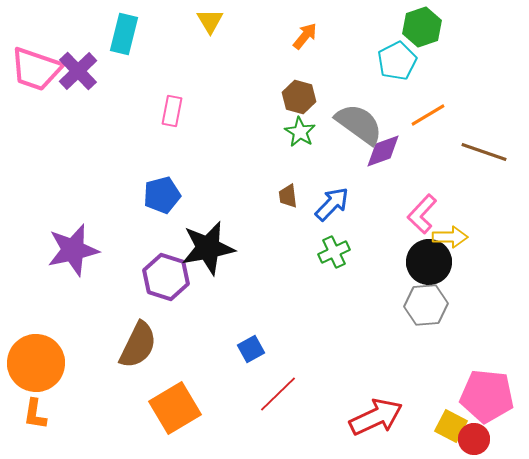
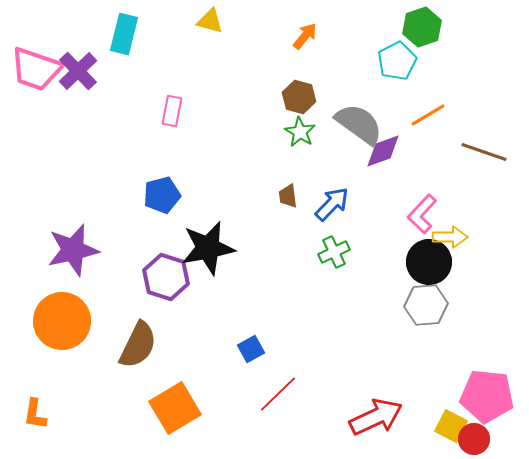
yellow triangle: rotated 44 degrees counterclockwise
orange circle: moved 26 px right, 42 px up
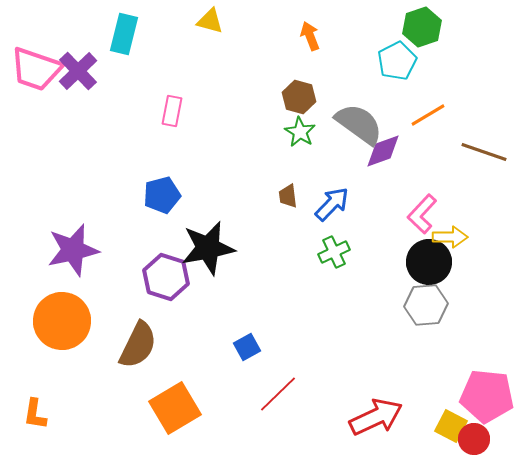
orange arrow: moved 5 px right; rotated 60 degrees counterclockwise
blue square: moved 4 px left, 2 px up
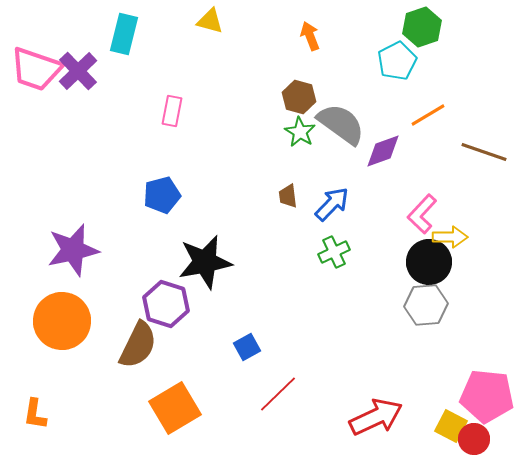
gray semicircle: moved 18 px left
black star: moved 3 px left, 14 px down
purple hexagon: moved 27 px down
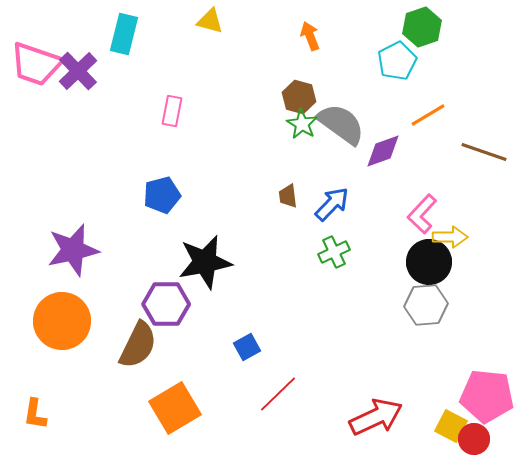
pink trapezoid: moved 5 px up
green star: moved 2 px right, 8 px up
purple hexagon: rotated 18 degrees counterclockwise
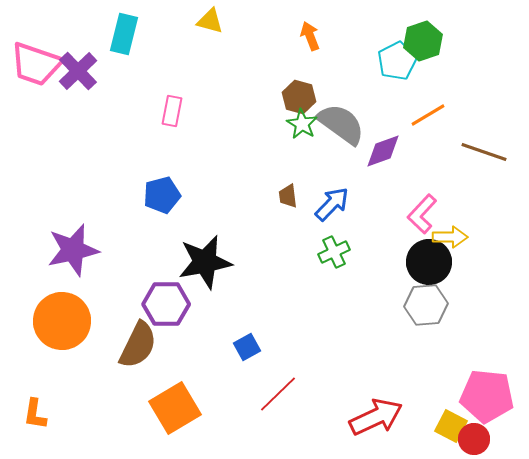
green hexagon: moved 1 px right, 14 px down
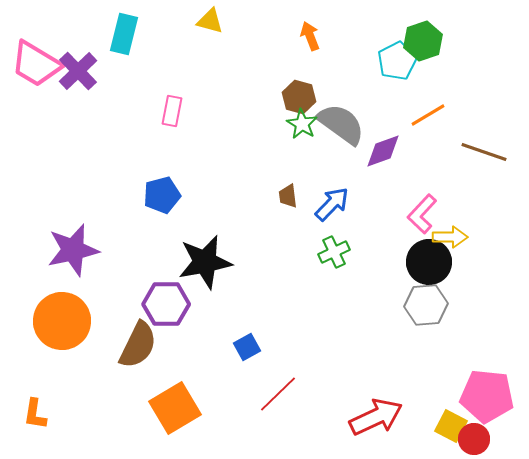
pink trapezoid: rotated 12 degrees clockwise
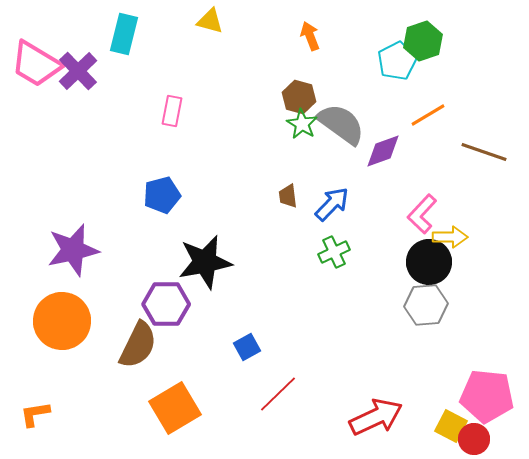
orange L-shape: rotated 72 degrees clockwise
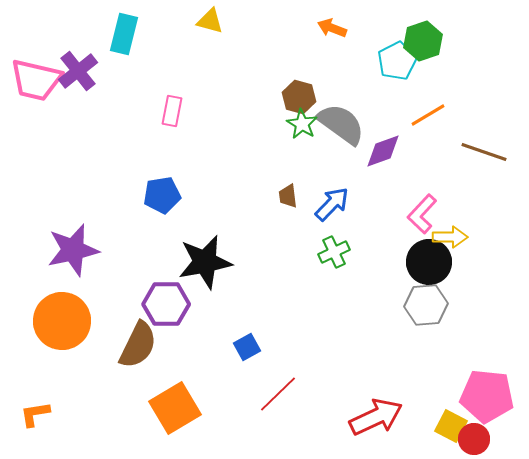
orange arrow: moved 22 px right, 8 px up; rotated 48 degrees counterclockwise
pink trapezoid: moved 16 px down; rotated 18 degrees counterclockwise
purple cross: rotated 6 degrees clockwise
blue pentagon: rotated 6 degrees clockwise
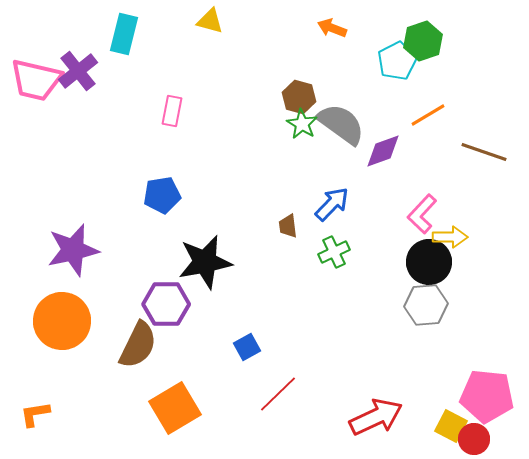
brown trapezoid: moved 30 px down
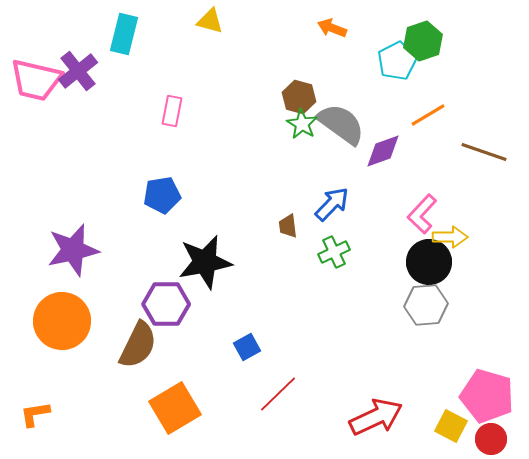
pink pentagon: rotated 10 degrees clockwise
red circle: moved 17 px right
